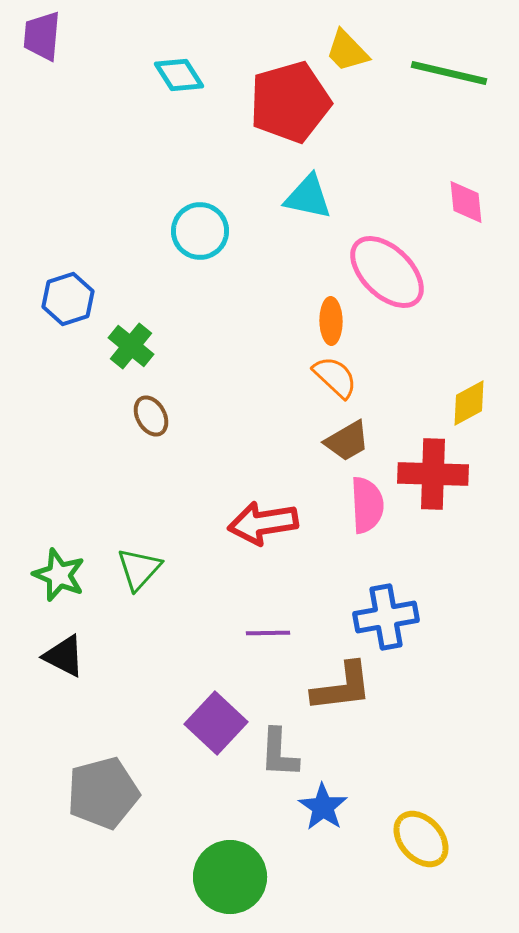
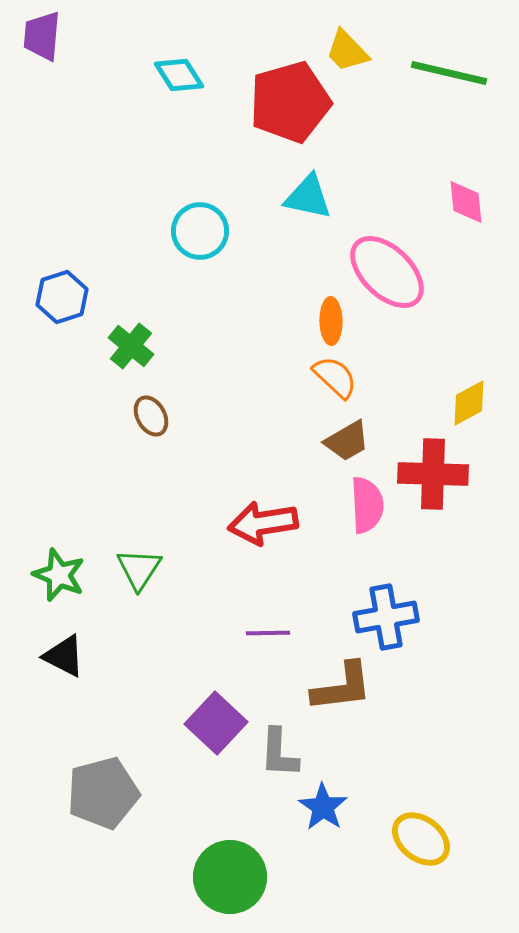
blue hexagon: moved 6 px left, 2 px up
green triangle: rotated 9 degrees counterclockwise
yellow ellipse: rotated 10 degrees counterclockwise
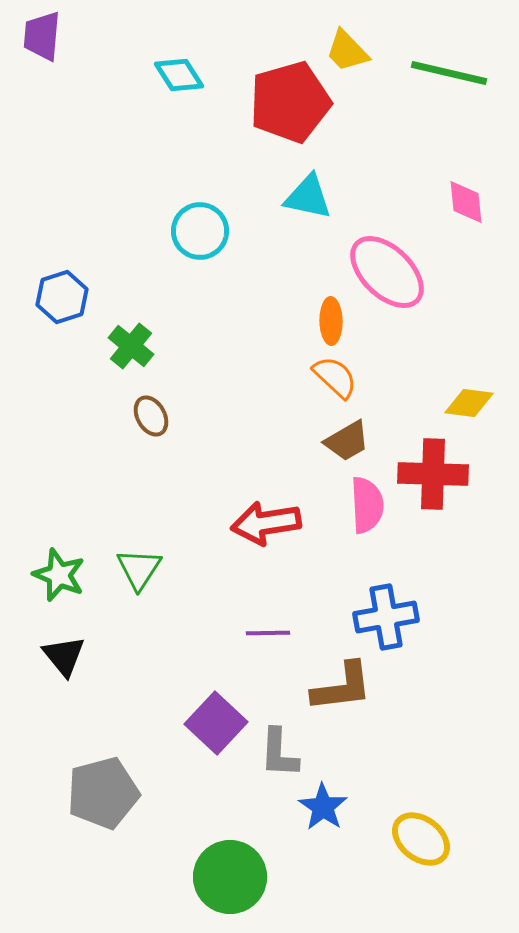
yellow diamond: rotated 36 degrees clockwise
red arrow: moved 3 px right
black triangle: rotated 24 degrees clockwise
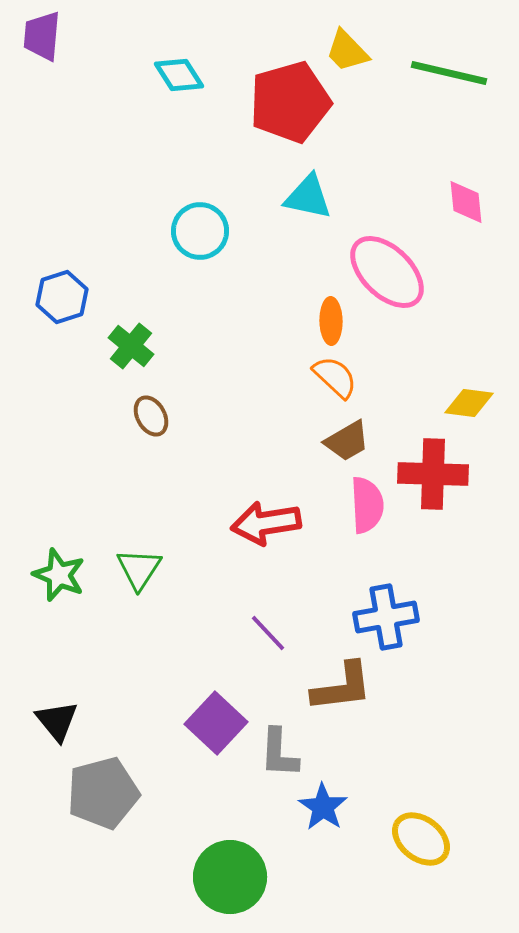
purple line: rotated 48 degrees clockwise
black triangle: moved 7 px left, 65 px down
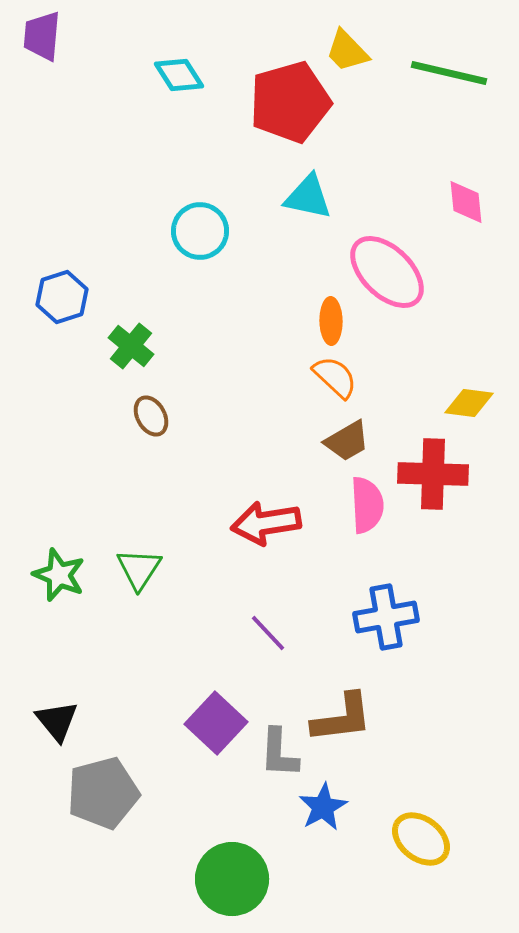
brown L-shape: moved 31 px down
blue star: rotated 9 degrees clockwise
green circle: moved 2 px right, 2 px down
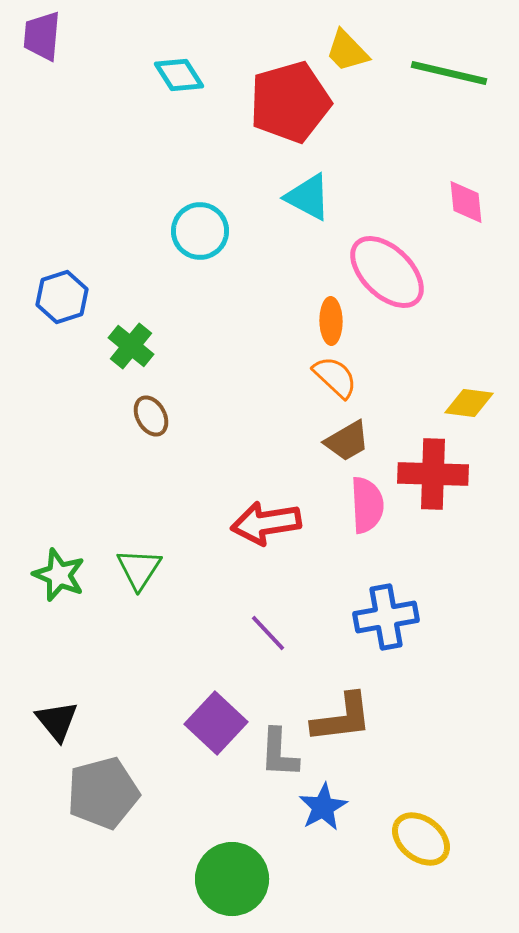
cyan triangle: rotated 16 degrees clockwise
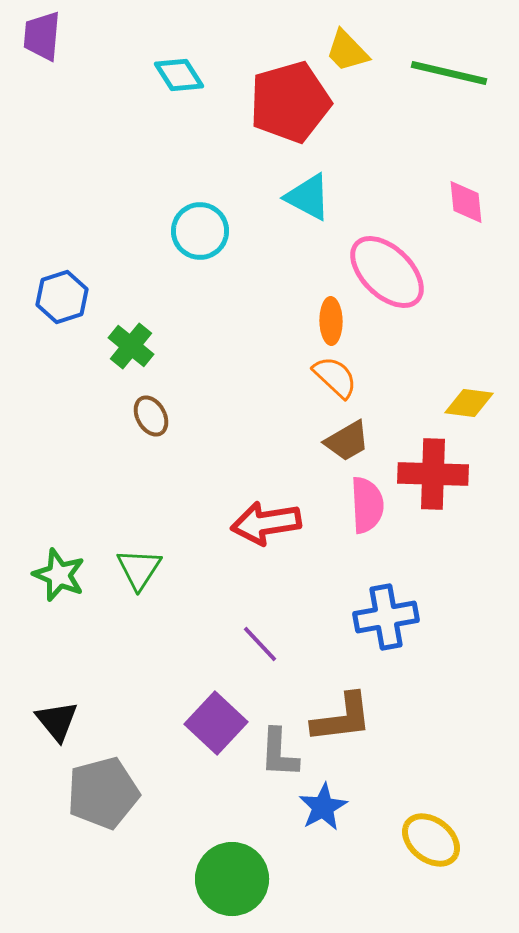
purple line: moved 8 px left, 11 px down
yellow ellipse: moved 10 px right, 1 px down
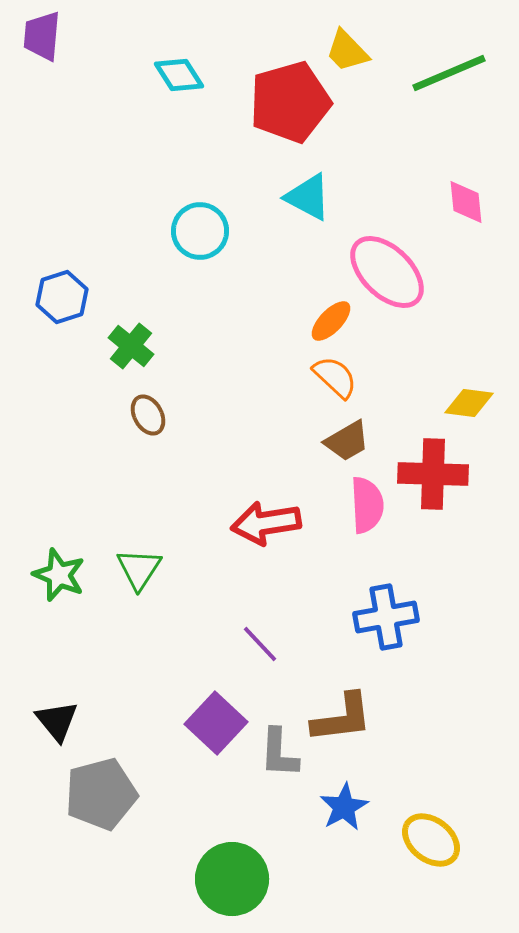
green line: rotated 36 degrees counterclockwise
orange ellipse: rotated 45 degrees clockwise
brown ellipse: moved 3 px left, 1 px up
gray pentagon: moved 2 px left, 1 px down
blue star: moved 21 px right
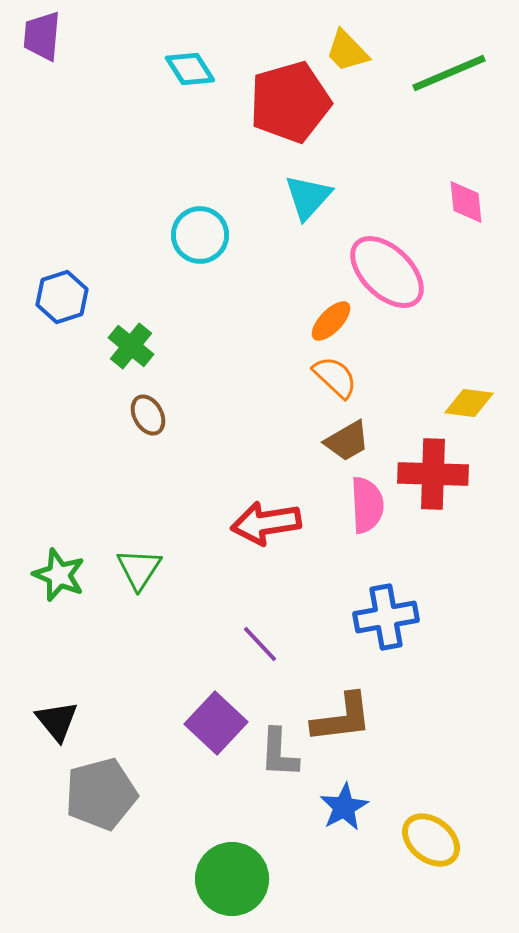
cyan diamond: moved 11 px right, 6 px up
cyan triangle: rotated 44 degrees clockwise
cyan circle: moved 4 px down
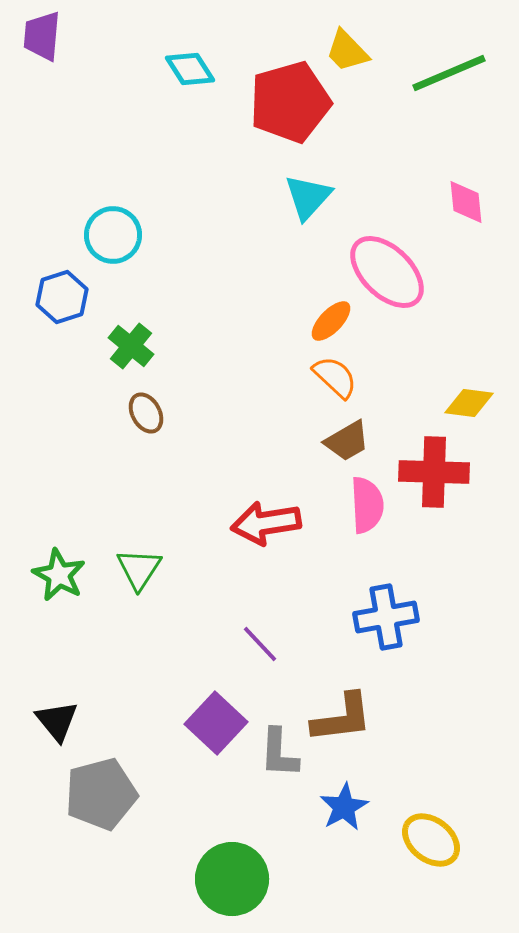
cyan circle: moved 87 px left
brown ellipse: moved 2 px left, 2 px up
red cross: moved 1 px right, 2 px up
green star: rotated 6 degrees clockwise
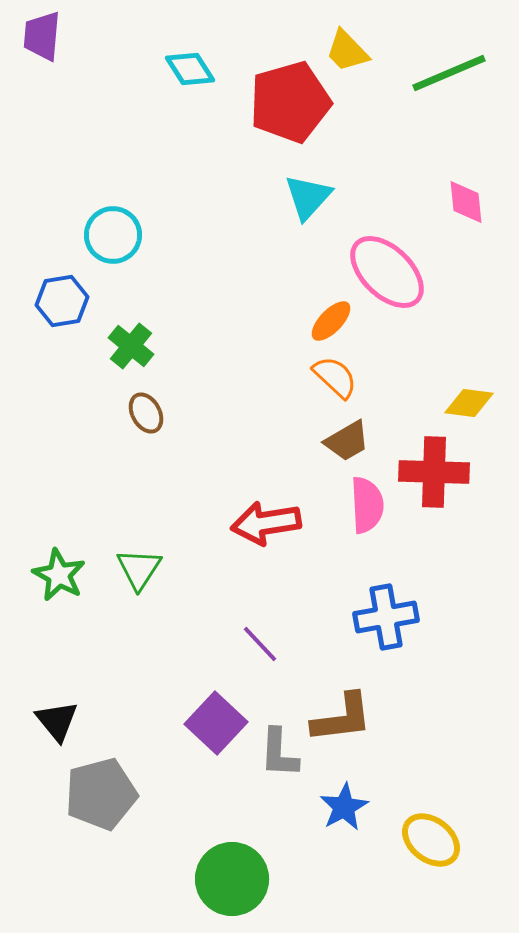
blue hexagon: moved 4 px down; rotated 9 degrees clockwise
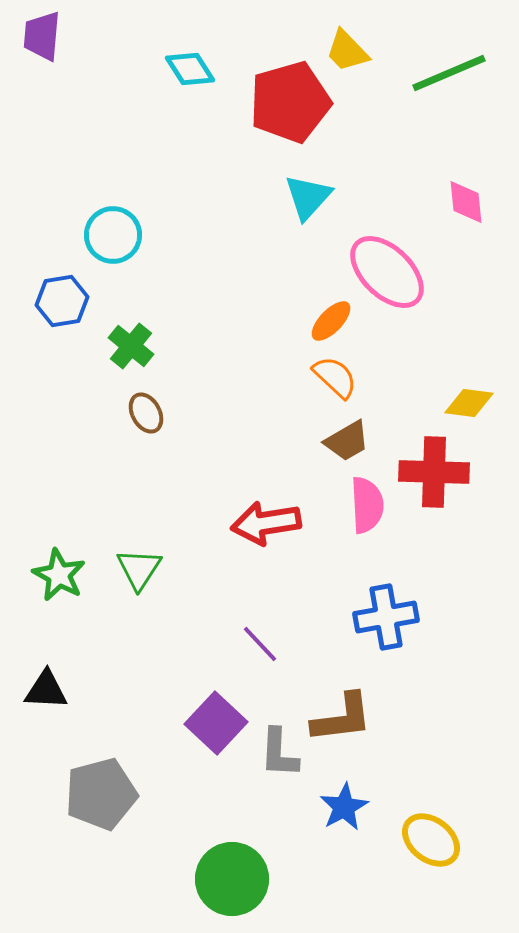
black triangle: moved 11 px left, 31 px up; rotated 48 degrees counterclockwise
